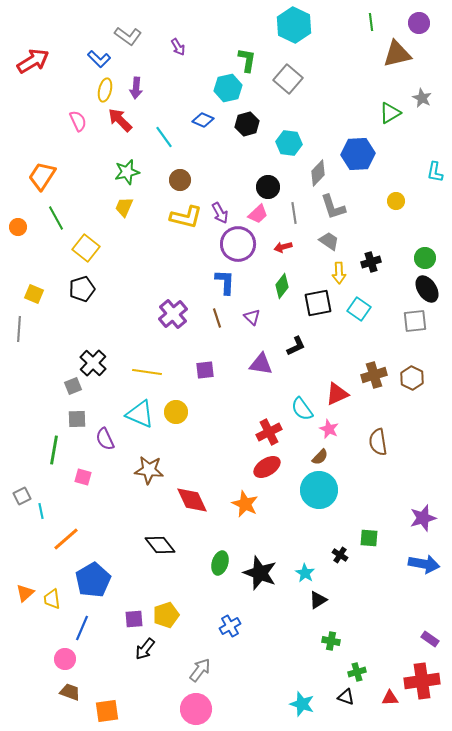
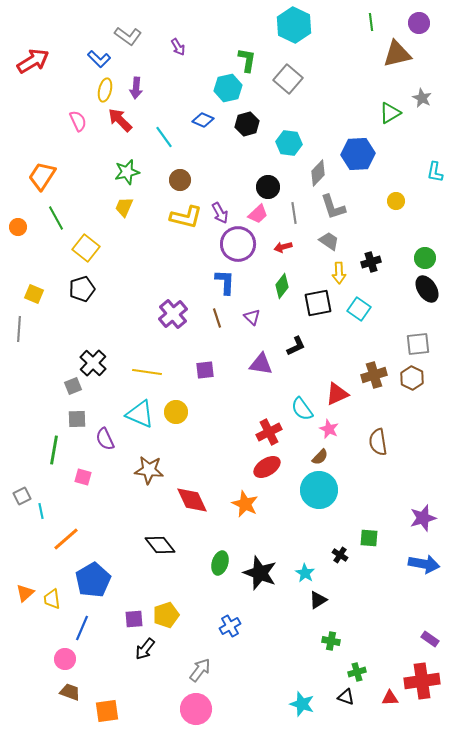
gray square at (415, 321): moved 3 px right, 23 px down
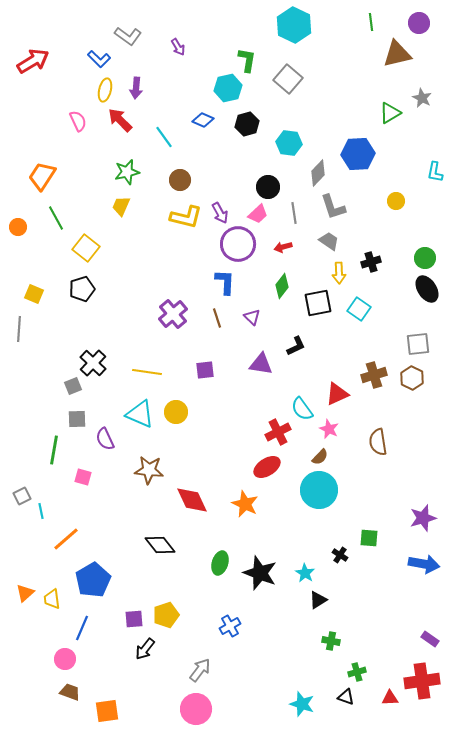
yellow trapezoid at (124, 207): moved 3 px left, 1 px up
red cross at (269, 432): moved 9 px right
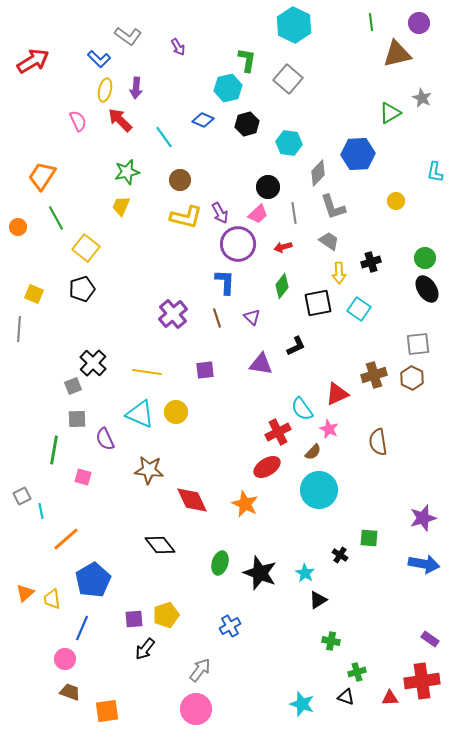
brown semicircle at (320, 457): moved 7 px left, 5 px up
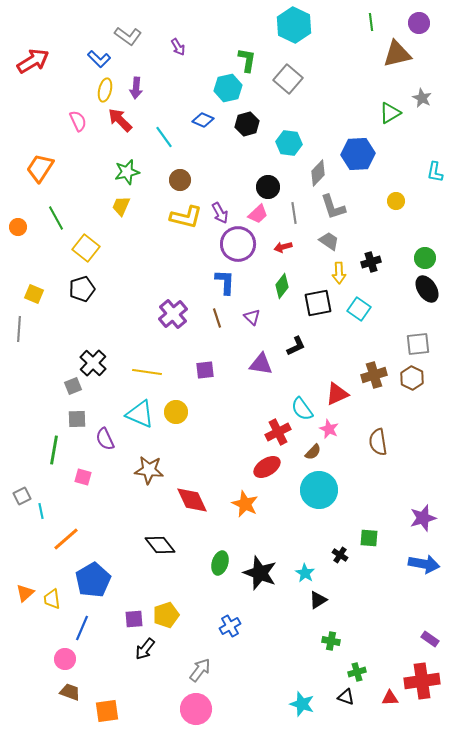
orange trapezoid at (42, 176): moved 2 px left, 8 px up
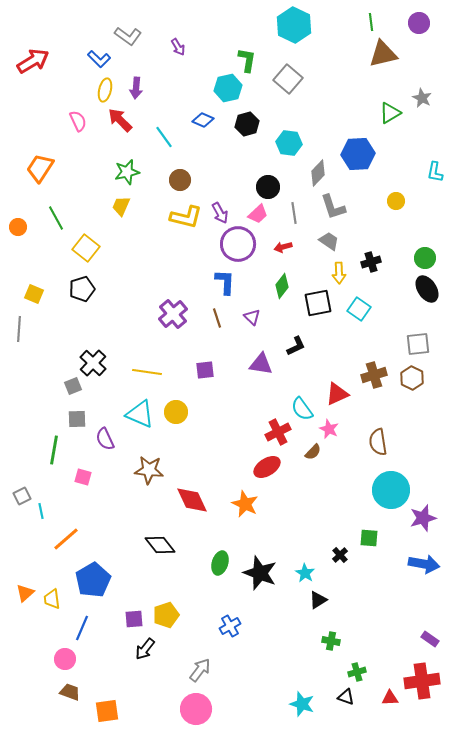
brown triangle at (397, 54): moved 14 px left
cyan circle at (319, 490): moved 72 px right
black cross at (340, 555): rotated 14 degrees clockwise
